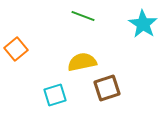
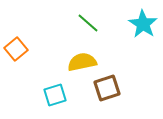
green line: moved 5 px right, 7 px down; rotated 20 degrees clockwise
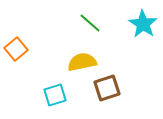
green line: moved 2 px right
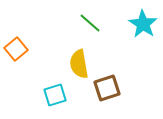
yellow semicircle: moved 3 px left, 2 px down; rotated 88 degrees counterclockwise
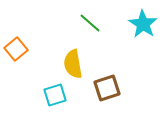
yellow semicircle: moved 6 px left
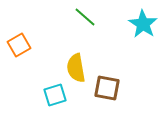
green line: moved 5 px left, 6 px up
orange square: moved 3 px right, 4 px up; rotated 10 degrees clockwise
yellow semicircle: moved 3 px right, 4 px down
brown square: rotated 28 degrees clockwise
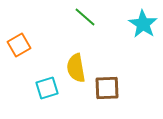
brown square: rotated 12 degrees counterclockwise
cyan square: moved 8 px left, 7 px up
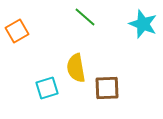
cyan star: rotated 12 degrees counterclockwise
orange square: moved 2 px left, 14 px up
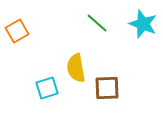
green line: moved 12 px right, 6 px down
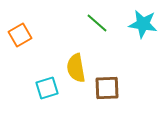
cyan star: rotated 12 degrees counterclockwise
orange square: moved 3 px right, 4 px down
